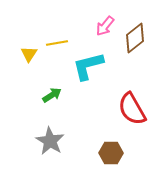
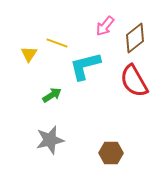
yellow line: rotated 30 degrees clockwise
cyan L-shape: moved 3 px left
red semicircle: moved 2 px right, 28 px up
gray star: moved 1 px up; rotated 28 degrees clockwise
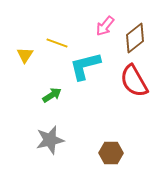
yellow triangle: moved 4 px left, 1 px down
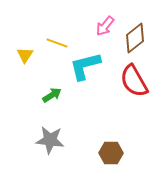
gray star: rotated 20 degrees clockwise
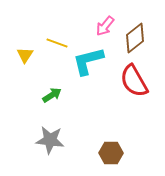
cyan L-shape: moved 3 px right, 5 px up
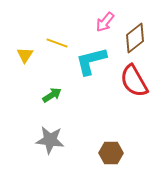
pink arrow: moved 4 px up
cyan L-shape: moved 3 px right
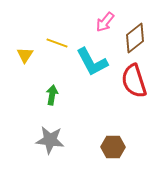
cyan L-shape: moved 1 px right, 1 px down; rotated 104 degrees counterclockwise
red semicircle: rotated 12 degrees clockwise
green arrow: rotated 48 degrees counterclockwise
brown hexagon: moved 2 px right, 6 px up
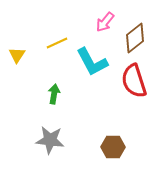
yellow line: rotated 45 degrees counterclockwise
yellow triangle: moved 8 px left
green arrow: moved 2 px right, 1 px up
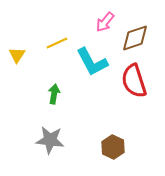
brown diamond: rotated 20 degrees clockwise
brown hexagon: rotated 25 degrees clockwise
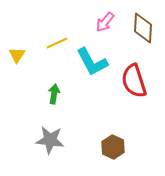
brown diamond: moved 8 px right, 10 px up; rotated 68 degrees counterclockwise
